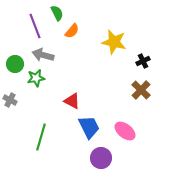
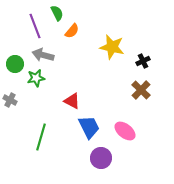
yellow star: moved 2 px left, 5 px down
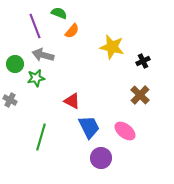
green semicircle: moved 2 px right; rotated 42 degrees counterclockwise
brown cross: moved 1 px left, 5 px down
